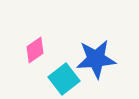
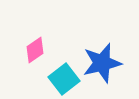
blue star: moved 6 px right, 4 px down; rotated 9 degrees counterclockwise
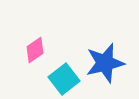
blue star: moved 3 px right
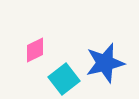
pink diamond: rotated 8 degrees clockwise
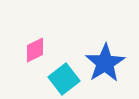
blue star: rotated 18 degrees counterclockwise
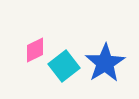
cyan square: moved 13 px up
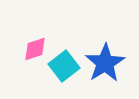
pink diamond: moved 1 px up; rotated 8 degrees clockwise
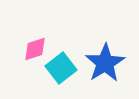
cyan square: moved 3 px left, 2 px down
